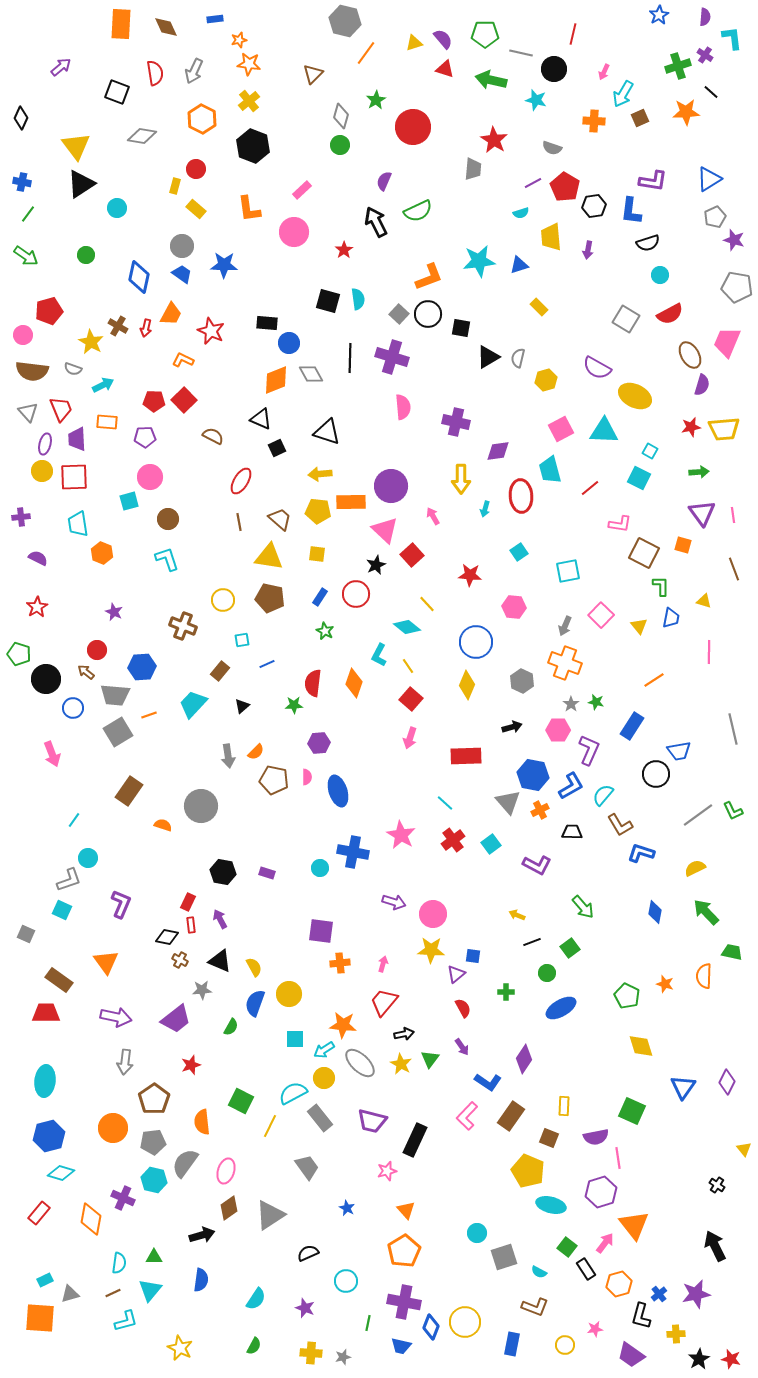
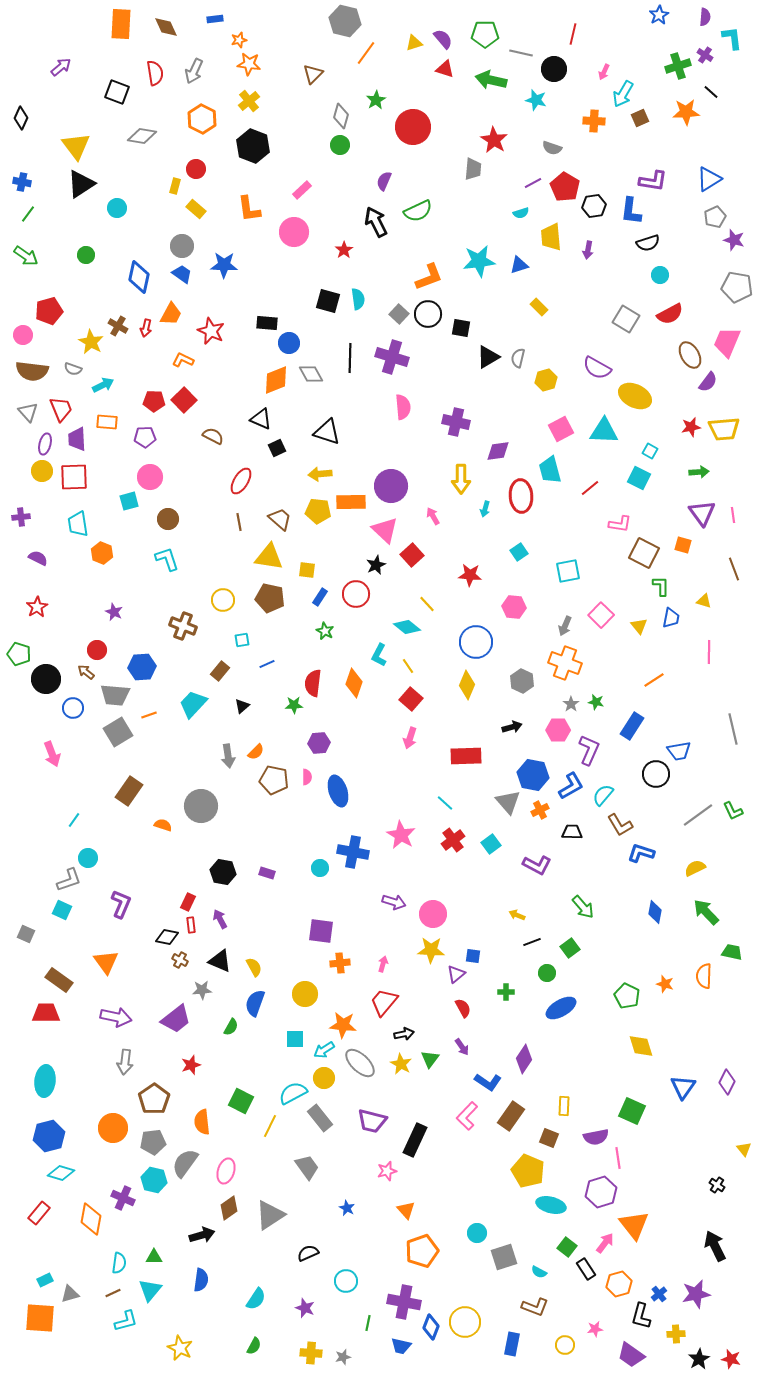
purple semicircle at (702, 385): moved 6 px right, 3 px up; rotated 20 degrees clockwise
yellow square at (317, 554): moved 10 px left, 16 px down
yellow circle at (289, 994): moved 16 px right
orange pentagon at (404, 1251): moved 18 px right; rotated 12 degrees clockwise
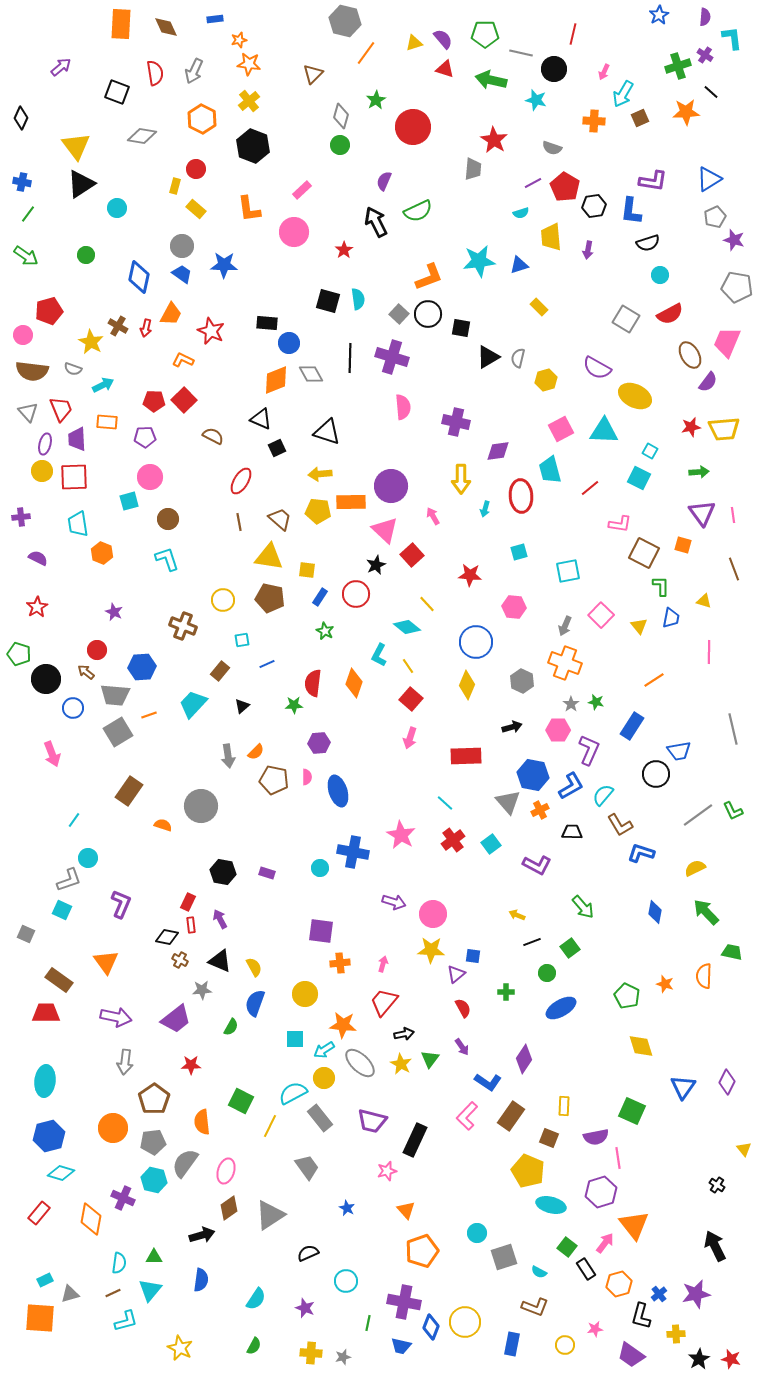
cyan square at (519, 552): rotated 18 degrees clockwise
red star at (191, 1065): rotated 18 degrees clockwise
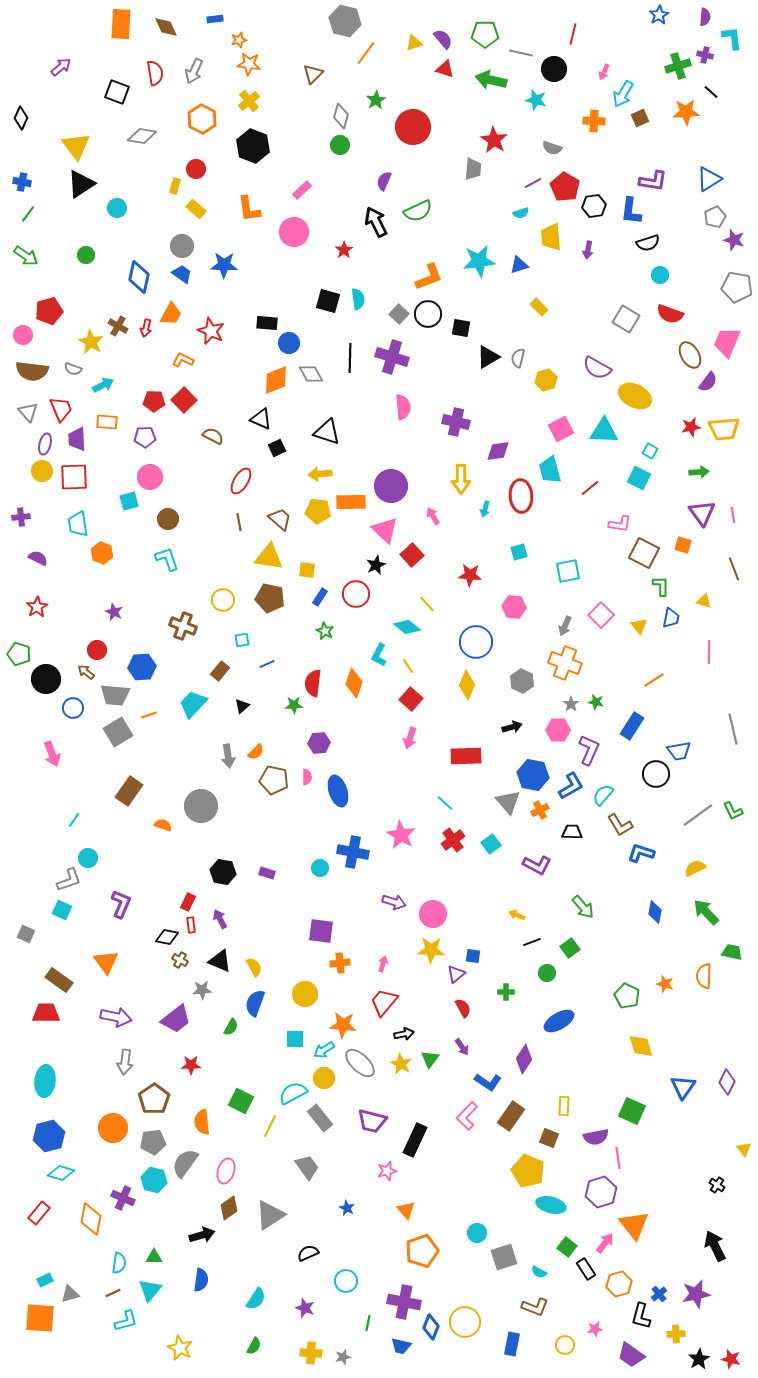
purple cross at (705, 55): rotated 21 degrees counterclockwise
red semicircle at (670, 314): rotated 48 degrees clockwise
blue ellipse at (561, 1008): moved 2 px left, 13 px down
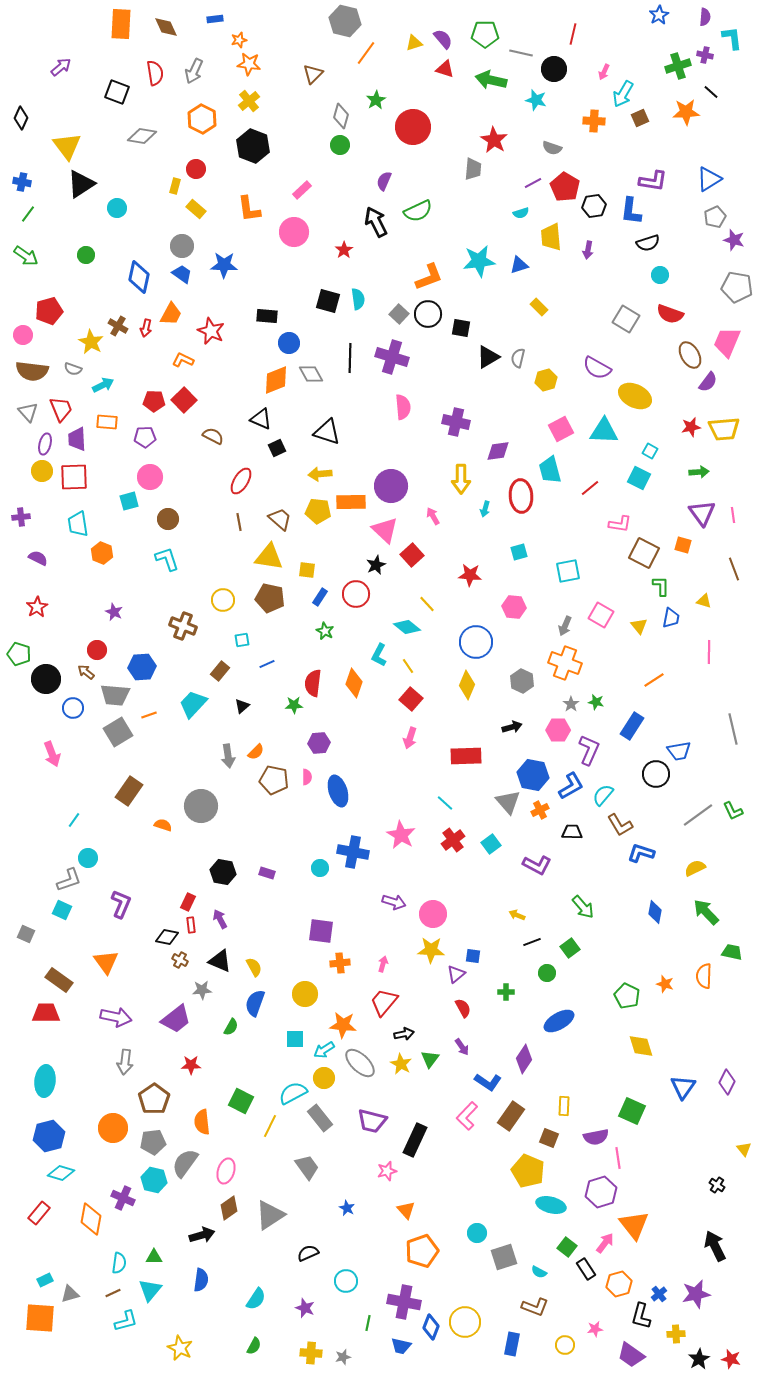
yellow triangle at (76, 146): moved 9 px left
black rectangle at (267, 323): moved 7 px up
pink square at (601, 615): rotated 15 degrees counterclockwise
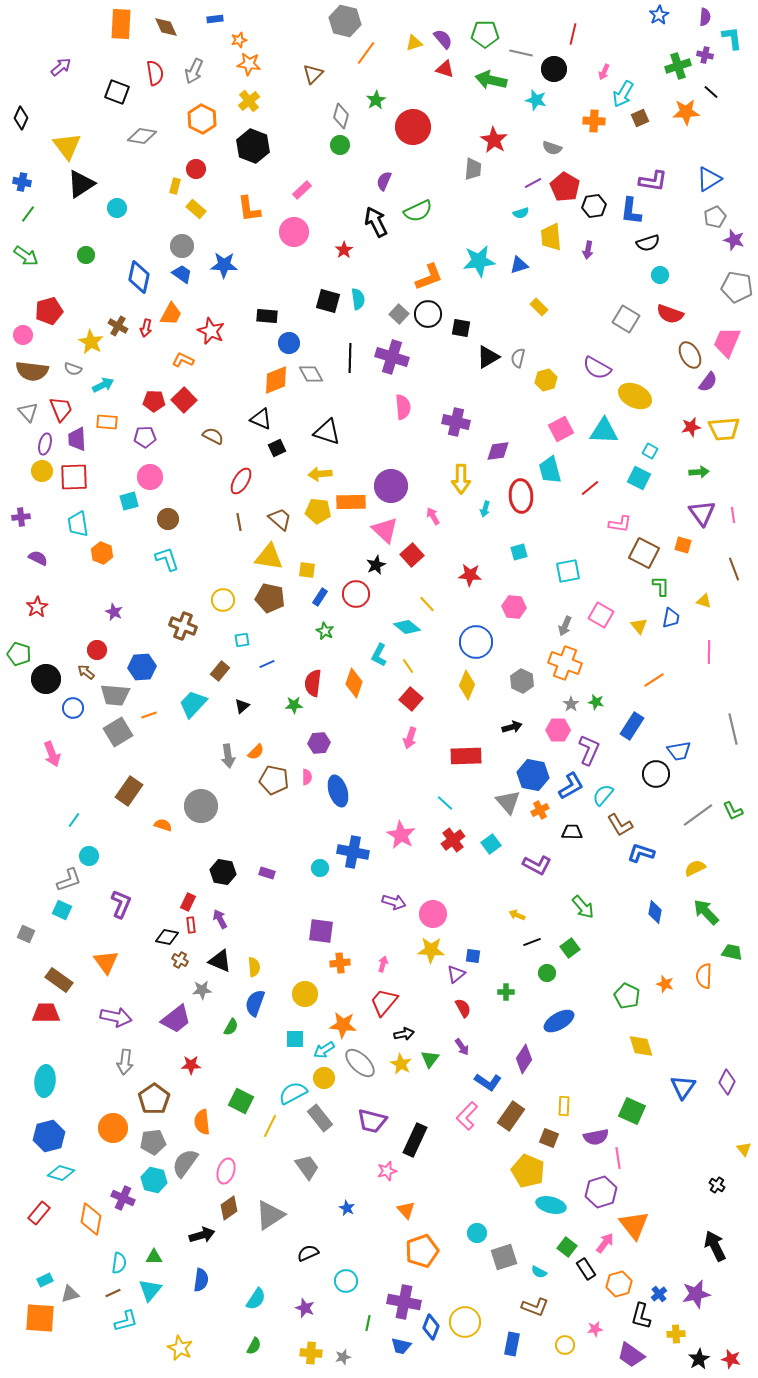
cyan circle at (88, 858): moved 1 px right, 2 px up
yellow semicircle at (254, 967): rotated 24 degrees clockwise
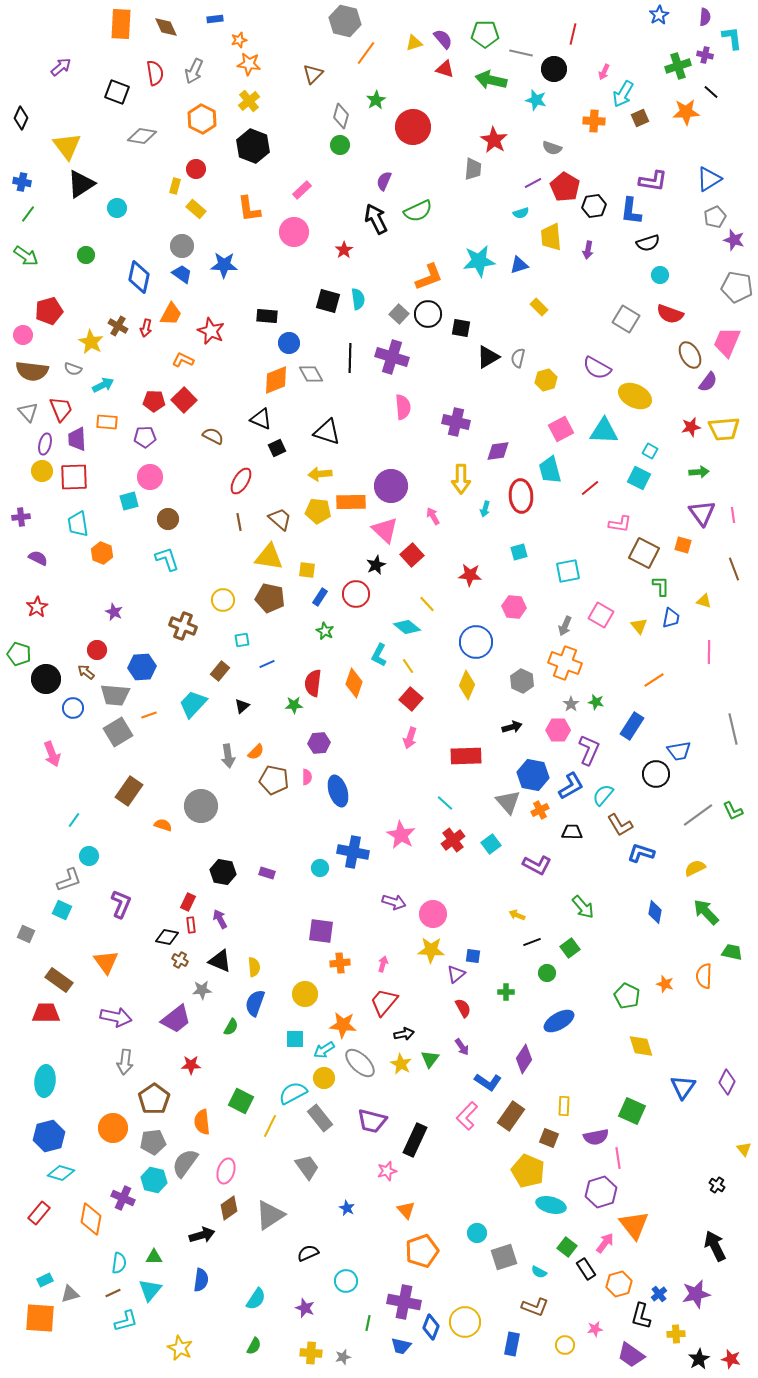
black arrow at (376, 222): moved 3 px up
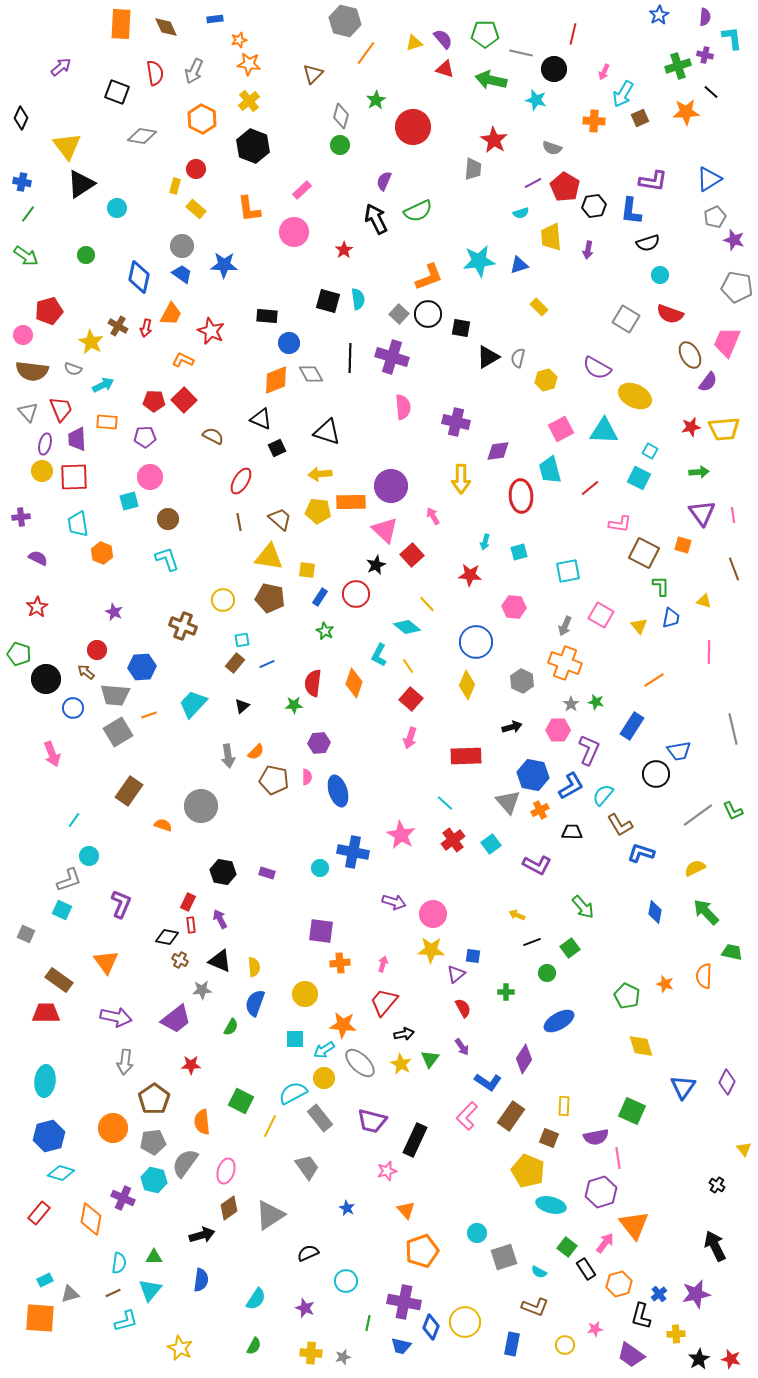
cyan arrow at (485, 509): moved 33 px down
brown rectangle at (220, 671): moved 15 px right, 8 px up
